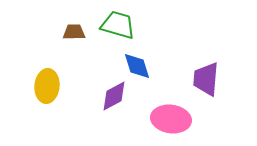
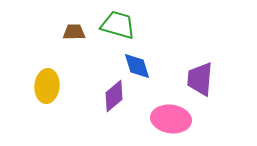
purple trapezoid: moved 6 px left
purple diamond: rotated 12 degrees counterclockwise
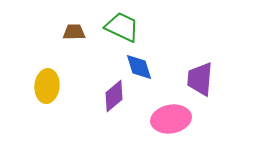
green trapezoid: moved 4 px right, 2 px down; rotated 9 degrees clockwise
blue diamond: moved 2 px right, 1 px down
pink ellipse: rotated 18 degrees counterclockwise
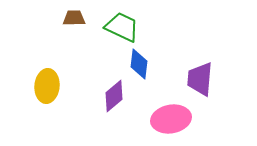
brown trapezoid: moved 14 px up
blue diamond: moved 3 px up; rotated 24 degrees clockwise
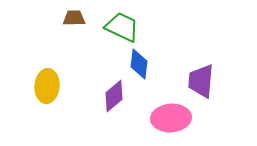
purple trapezoid: moved 1 px right, 2 px down
pink ellipse: moved 1 px up; rotated 6 degrees clockwise
